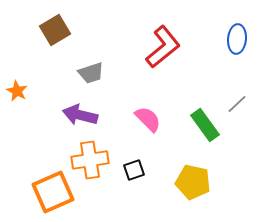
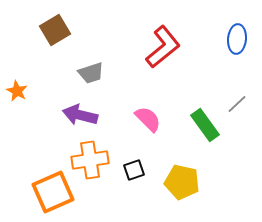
yellow pentagon: moved 11 px left
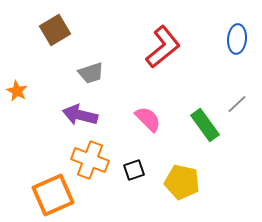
orange cross: rotated 30 degrees clockwise
orange square: moved 3 px down
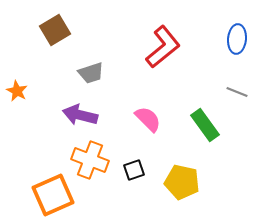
gray line: moved 12 px up; rotated 65 degrees clockwise
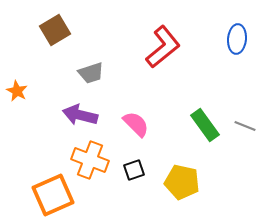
gray line: moved 8 px right, 34 px down
pink semicircle: moved 12 px left, 5 px down
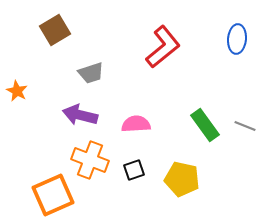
pink semicircle: rotated 48 degrees counterclockwise
yellow pentagon: moved 3 px up
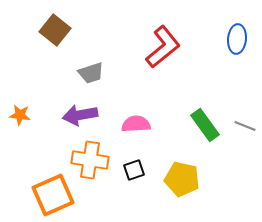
brown square: rotated 20 degrees counterclockwise
orange star: moved 3 px right, 24 px down; rotated 20 degrees counterclockwise
purple arrow: rotated 24 degrees counterclockwise
orange cross: rotated 12 degrees counterclockwise
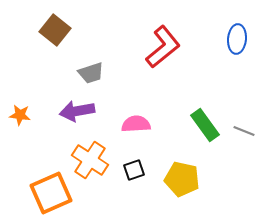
purple arrow: moved 3 px left, 4 px up
gray line: moved 1 px left, 5 px down
orange cross: rotated 24 degrees clockwise
orange square: moved 2 px left, 2 px up
